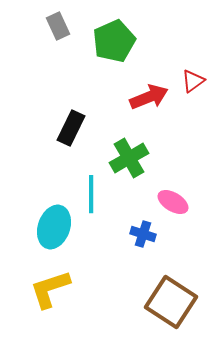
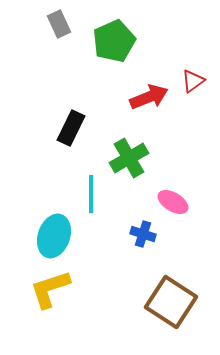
gray rectangle: moved 1 px right, 2 px up
cyan ellipse: moved 9 px down
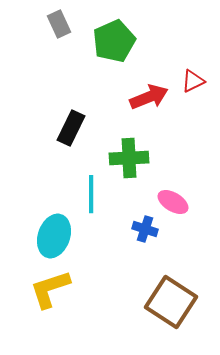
red triangle: rotated 10 degrees clockwise
green cross: rotated 27 degrees clockwise
blue cross: moved 2 px right, 5 px up
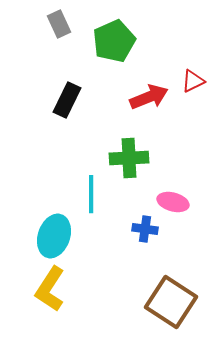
black rectangle: moved 4 px left, 28 px up
pink ellipse: rotated 16 degrees counterclockwise
blue cross: rotated 10 degrees counterclockwise
yellow L-shape: rotated 39 degrees counterclockwise
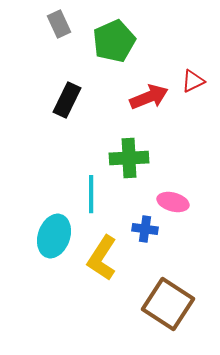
yellow L-shape: moved 52 px right, 31 px up
brown square: moved 3 px left, 2 px down
